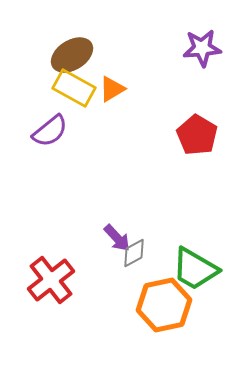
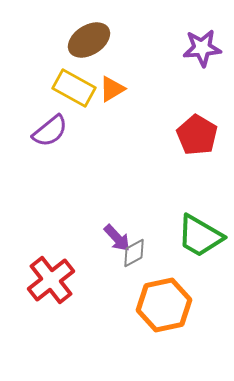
brown ellipse: moved 17 px right, 15 px up
green trapezoid: moved 5 px right, 33 px up
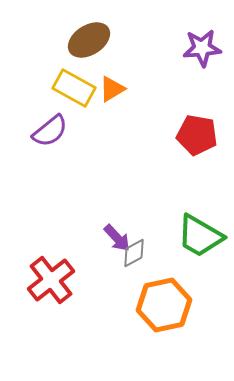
red pentagon: rotated 21 degrees counterclockwise
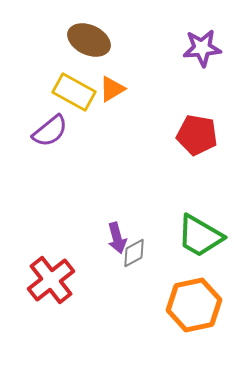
brown ellipse: rotated 57 degrees clockwise
yellow rectangle: moved 4 px down
purple arrow: rotated 28 degrees clockwise
orange hexagon: moved 30 px right
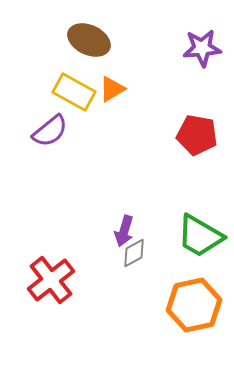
purple arrow: moved 7 px right, 7 px up; rotated 32 degrees clockwise
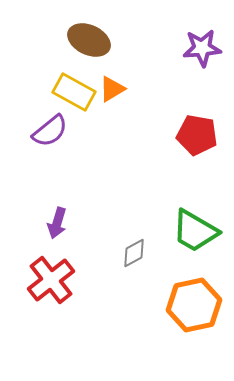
purple arrow: moved 67 px left, 8 px up
green trapezoid: moved 5 px left, 5 px up
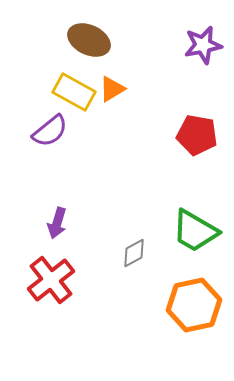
purple star: moved 1 px right, 3 px up; rotated 6 degrees counterclockwise
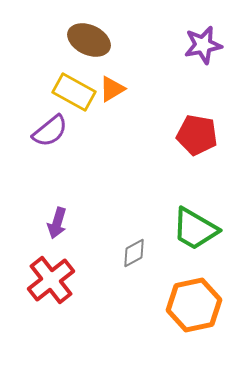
green trapezoid: moved 2 px up
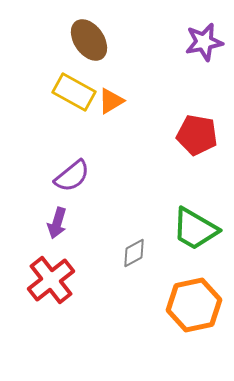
brown ellipse: rotated 30 degrees clockwise
purple star: moved 1 px right, 3 px up
orange triangle: moved 1 px left, 12 px down
purple semicircle: moved 22 px right, 45 px down
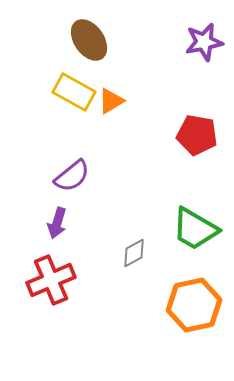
red cross: rotated 15 degrees clockwise
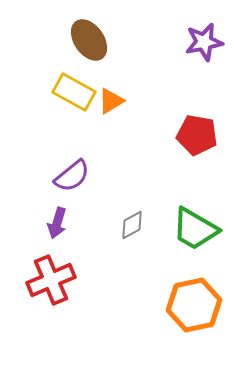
gray diamond: moved 2 px left, 28 px up
